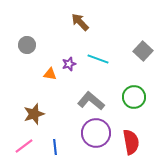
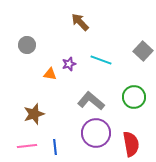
cyan line: moved 3 px right, 1 px down
red semicircle: moved 2 px down
pink line: moved 3 px right; rotated 30 degrees clockwise
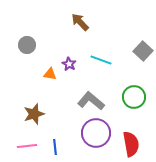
purple star: rotated 24 degrees counterclockwise
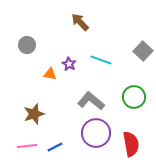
blue line: rotated 70 degrees clockwise
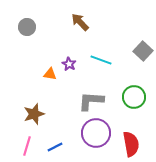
gray circle: moved 18 px up
gray L-shape: rotated 36 degrees counterclockwise
pink line: rotated 66 degrees counterclockwise
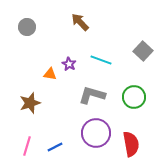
gray L-shape: moved 1 px right, 6 px up; rotated 12 degrees clockwise
brown star: moved 4 px left, 11 px up
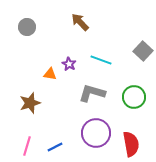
gray L-shape: moved 2 px up
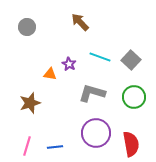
gray square: moved 12 px left, 9 px down
cyan line: moved 1 px left, 3 px up
blue line: rotated 21 degrees clockwise
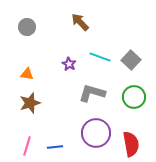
orange triangle: moved 23 px left
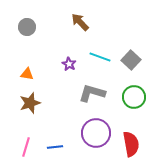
pink line: moved 1 px left, 1 px down
